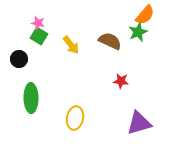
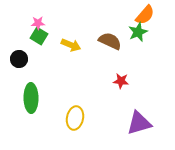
pink star: rotated 16 degrees counterclockwise
yellow arrow: rotated 30 degrees counterclockwise
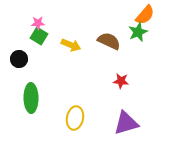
brown semicircle: moved 1 px left
purple triangle: moved 13 px left
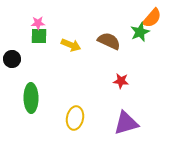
orange semicircle: moved 7 px right, 3 px down
green star: moved 2 px right
green square: rotated 30 degrees counterclockwise
black circle: moved 7 px left
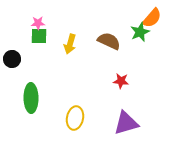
yellow arrow: moved 1 px left, 1 px up; rotated 84 degrees clockwise
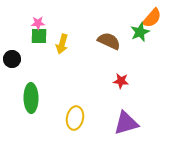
yellow arrow: moved 8 px left
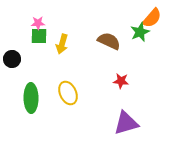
yellow ellipse: moved 7 px left, 25 px up; rotated 35 degrees counterclockwise
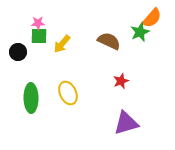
yellow arrow: rotated 24 degrees clockwise
black circle: moved 6 px right, 7 px up
red star: rotated 28 degrees counterclockwise
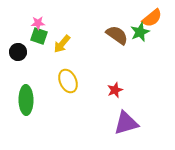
orange semicircle: rotated 10 degrees clockwise
green square: rotated 18 degrees clockwise
brown semicircle: moved 8 px right, 6 px up; rotated 10 degrees clockwise
red star: moved 6 px left, 9 px down
yellow ellipse: moved 12 px up
green ellipse: moved 5 px left, 2 px down
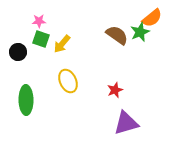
pink star: moved 1 px right, 2 px up
green square: moved 2 px right, 3 px down
